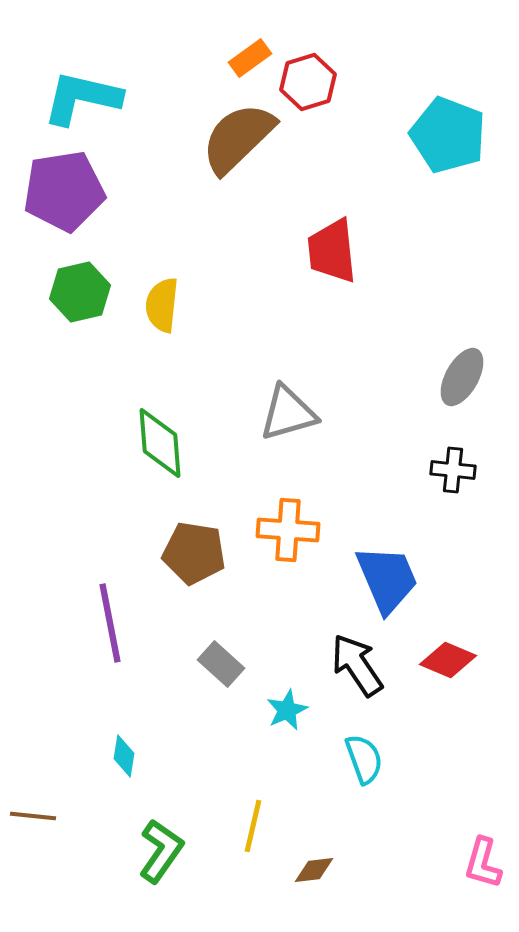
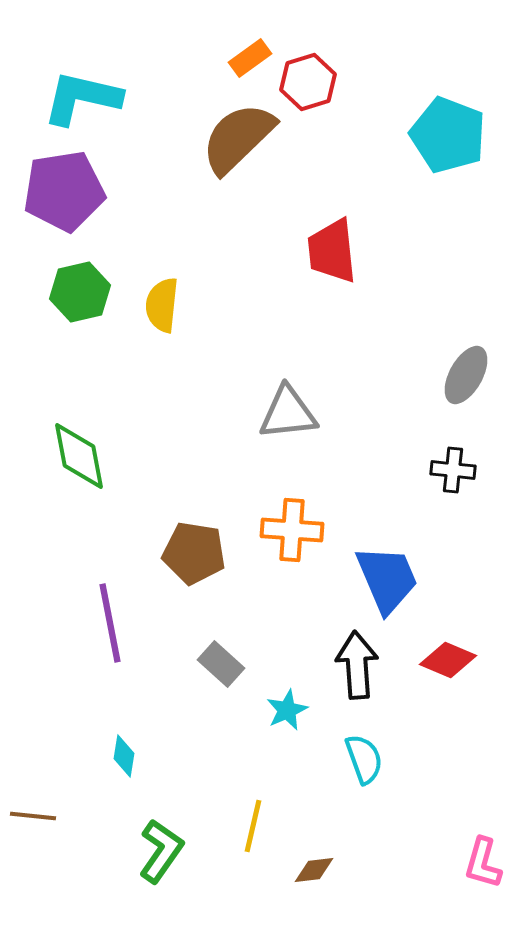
gray ellipse: moved 4 px right, 2 px up
gray triangle: rotated 10 degrees clockwise
green diamond: moved 81 px left, 13 px down; rotated 6 degrees counterclockwise
orange cross: moved 4 px right
black arrow: rotated 30 degrees clockwise
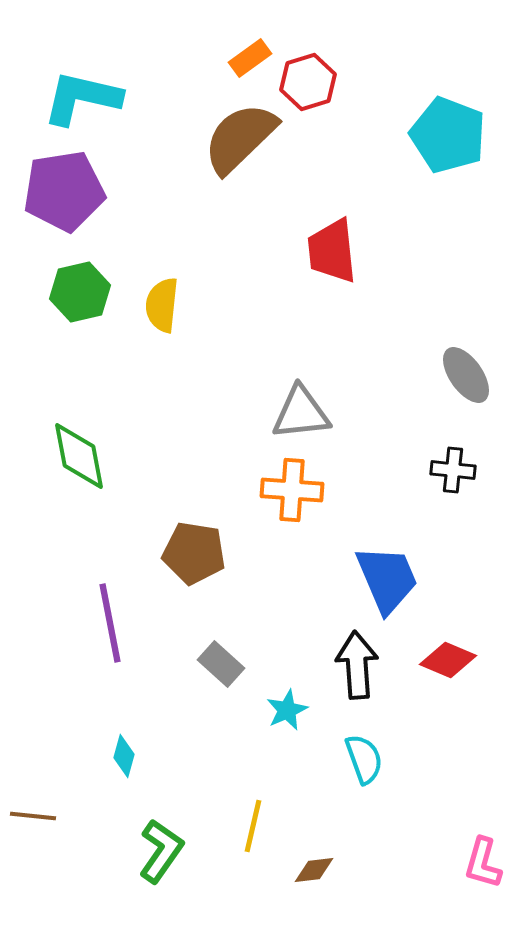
brown semicircle: moved 2 px right
gray ellipse: rotated 64 degrees counterclockwise
gray triangle: moved 13 px right
orange cross: moved 40 px up
cyan diamond: rotated 6 degrees clockwise
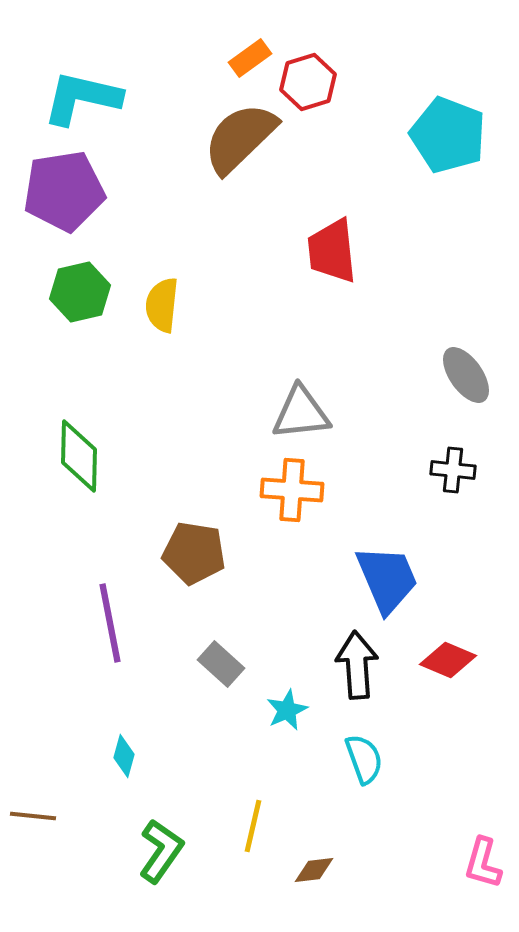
green diamond: rotated 12 degrees clockwise
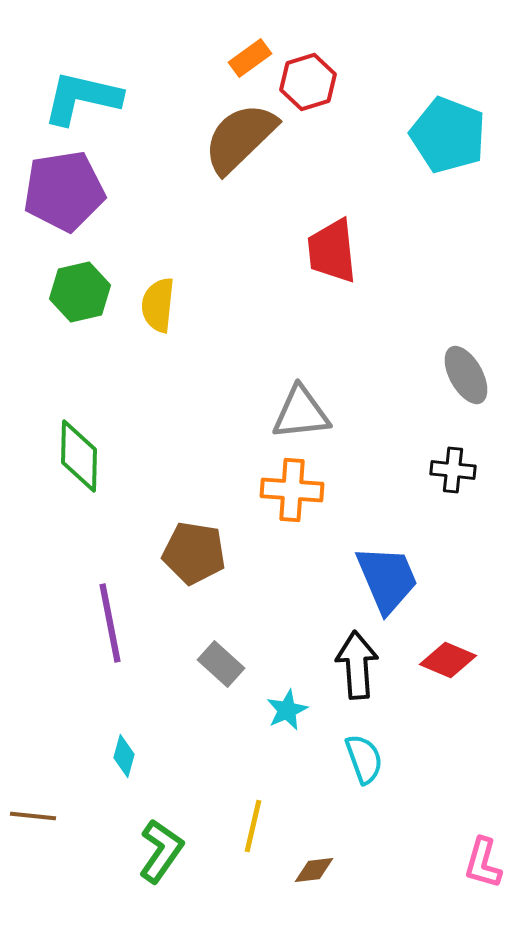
yellow semicircle: moved 4 px left
gray ellipse: rotated 6 degrees clockwise
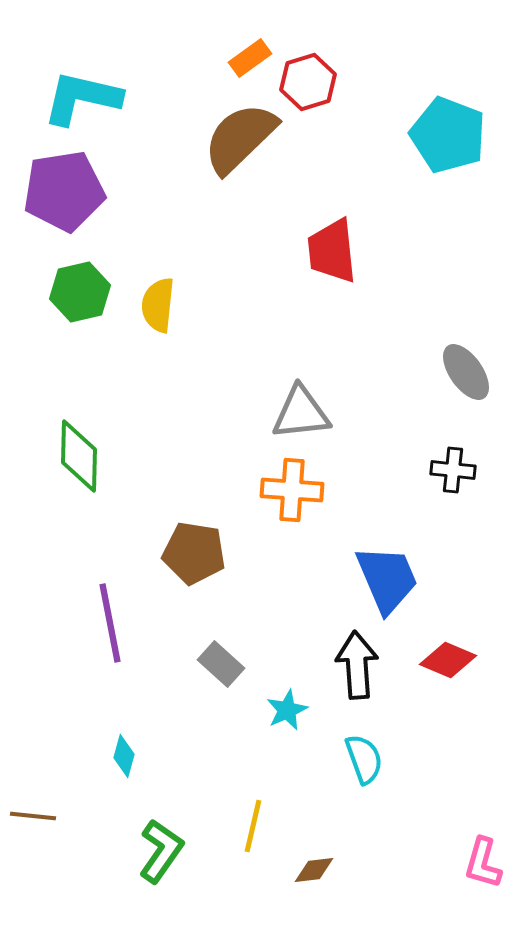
gray ellipse: moved 3 px up; rotated 6 degrees counterclockwise
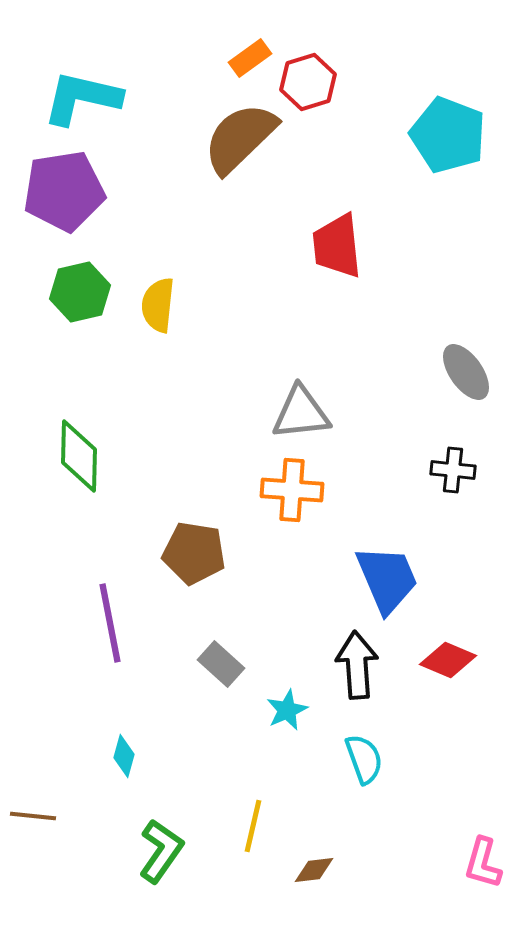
red trapezoid: moved 5 px right, 5 px up
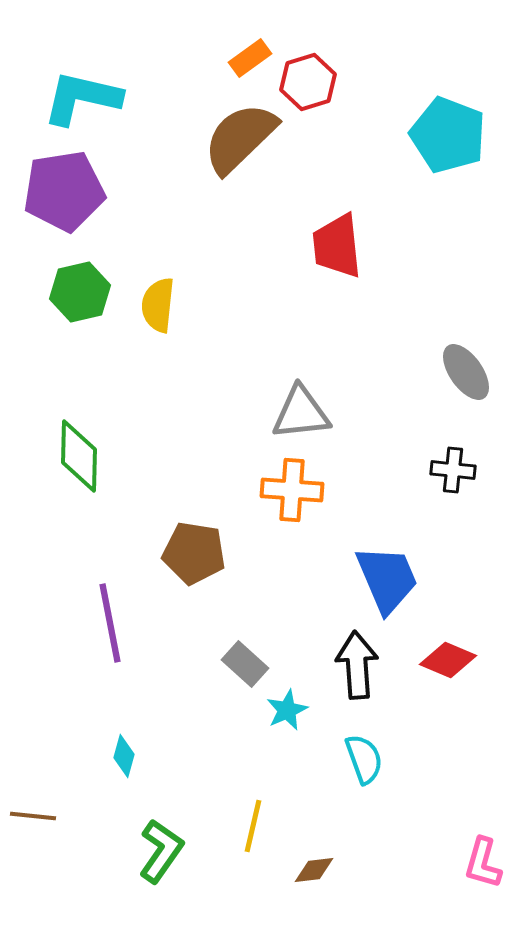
gray rectangle: moved 24 px right
